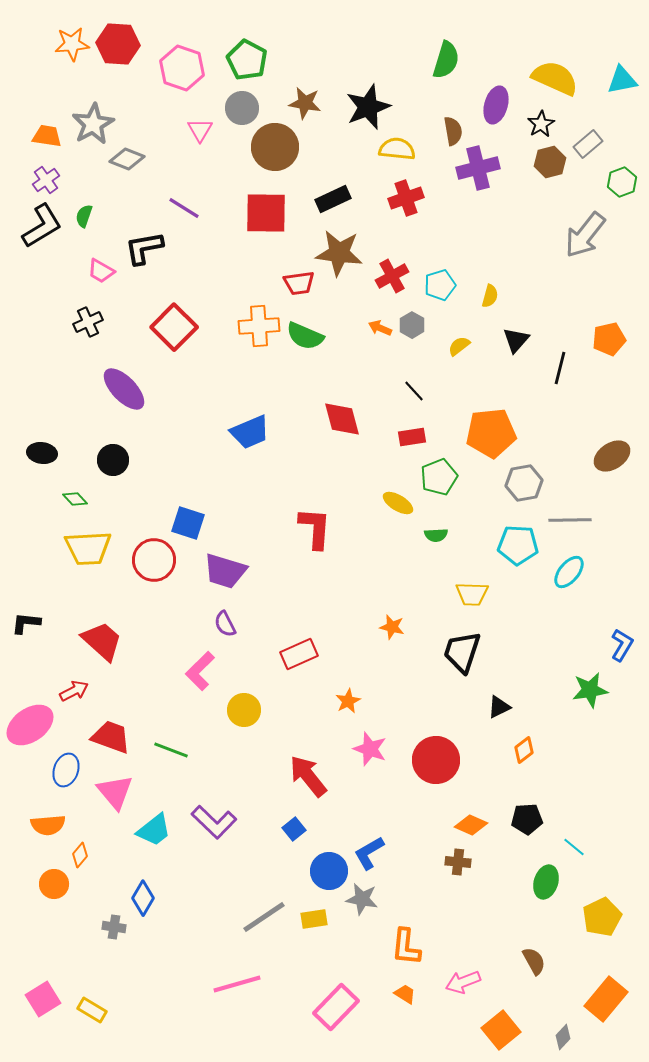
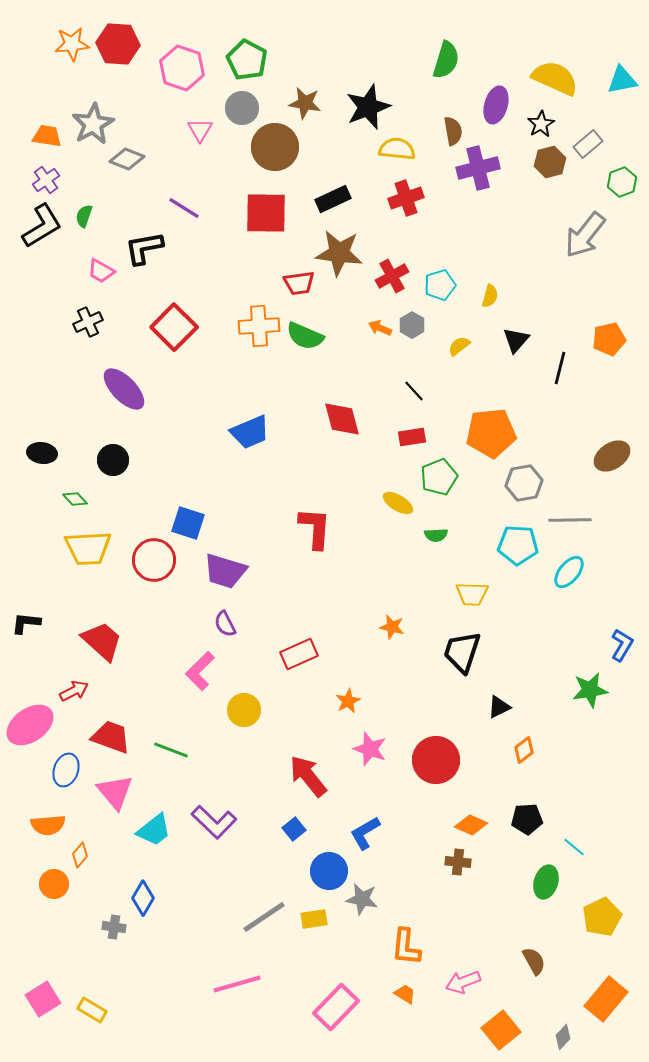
blue L-shape at (369, 853): moved 4 px left, 20 px up
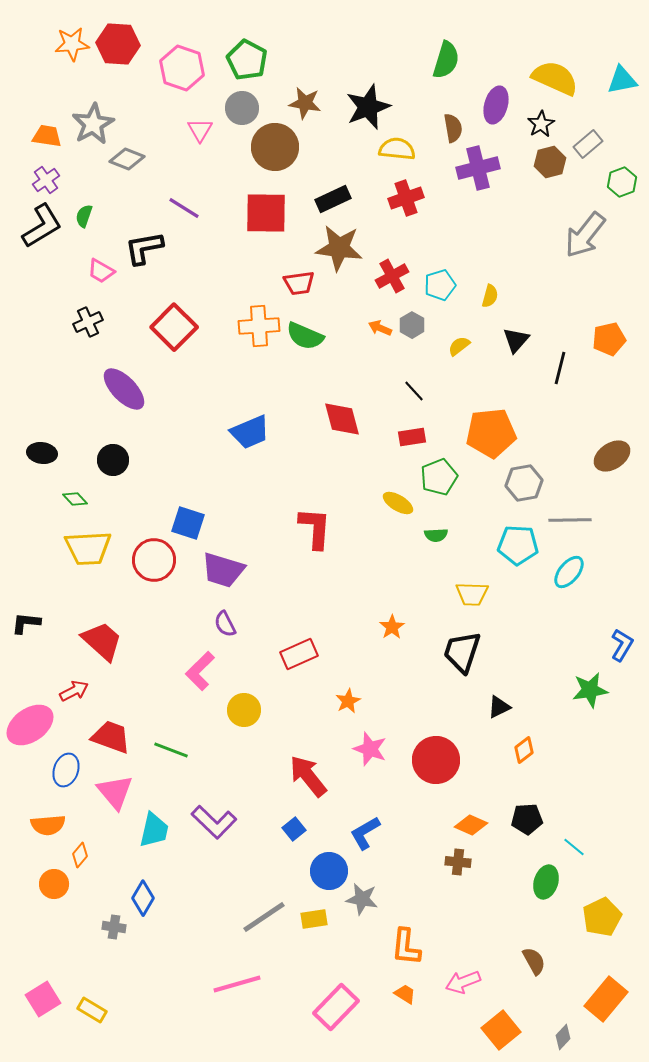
brown semicircle at (453, 131): moved 3 px up
brown star at (339, 253): moved 5 px up
purple trapezoid at (225, 571): moved 2 px left, 1 px up
orange star at (392, 627): rotated 25 degrees clockwise
cyan trapezoid at (154, 830): rotated 39 degrees counterclockwise
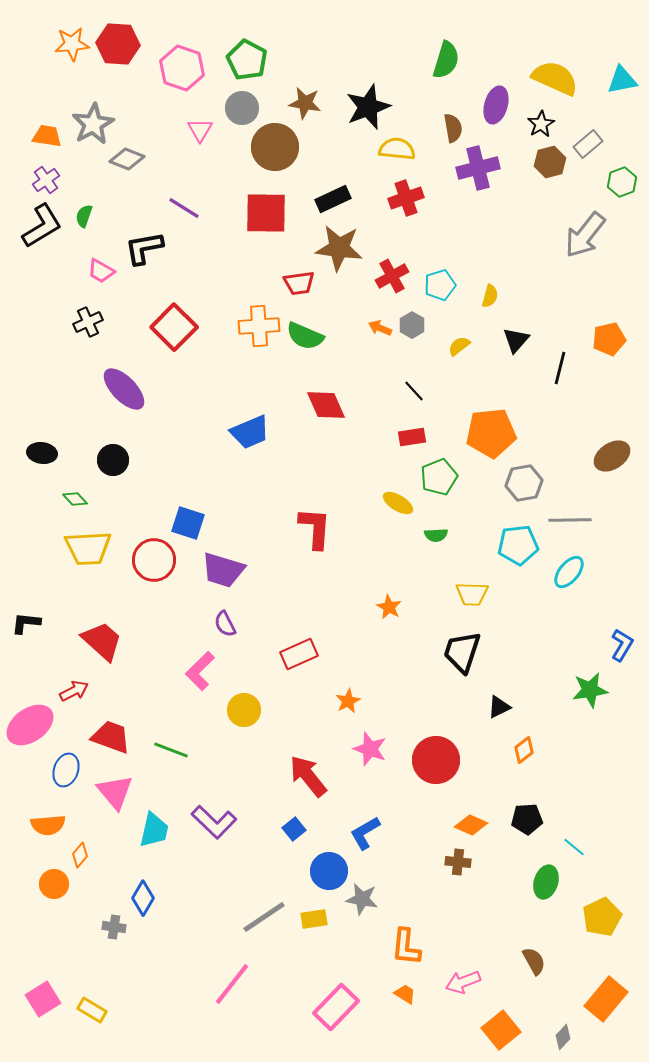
red diamond at (342, 419): moved 16 px left, 14 px up; rotated 9 degrees counterclockwise
cyan pentagon at (518, 545): rotated 9 degrees counterclockwise
orange star at (392, 627): moved 3 px left, 20 px up; rotated 10 degrees counterclockwise
pink line at (237, 984): moved 5 px left; rotated 36 degrees counterclockwise
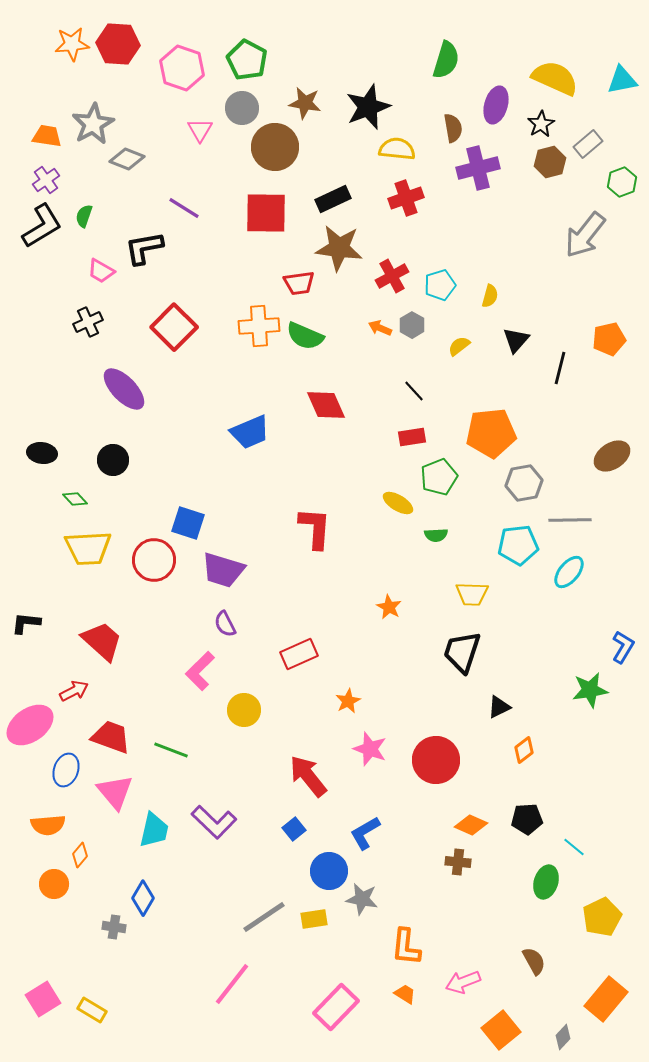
blue L-shape at (622, 645): moved 1 px right, 2 px down
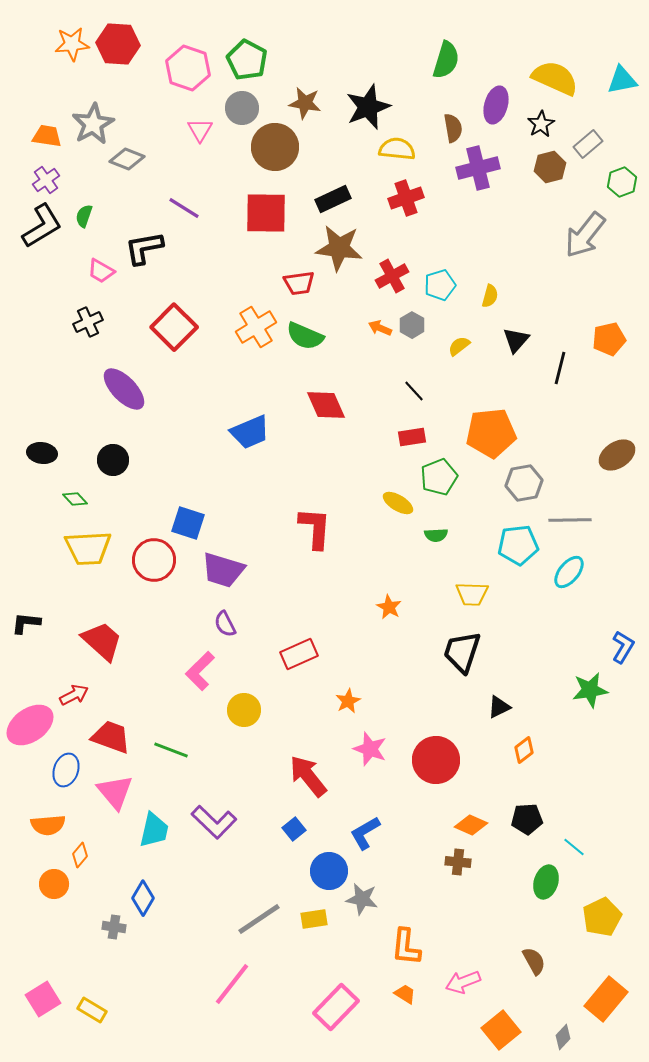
pink hexagon at (182, 68): moved 6 px right
brown hexagon at (550, 162): moved 5 px down
orange cross at (259, 326): moved 3 px left, 1 px down; rotated 27 degrees counterclockwise
brown ellipse at (612, 456): moved 5 px right, 1 px up
red arrow at (74, 691): moved 4 px down
gray line at (264, 917): moved 5 px left, 2 px down
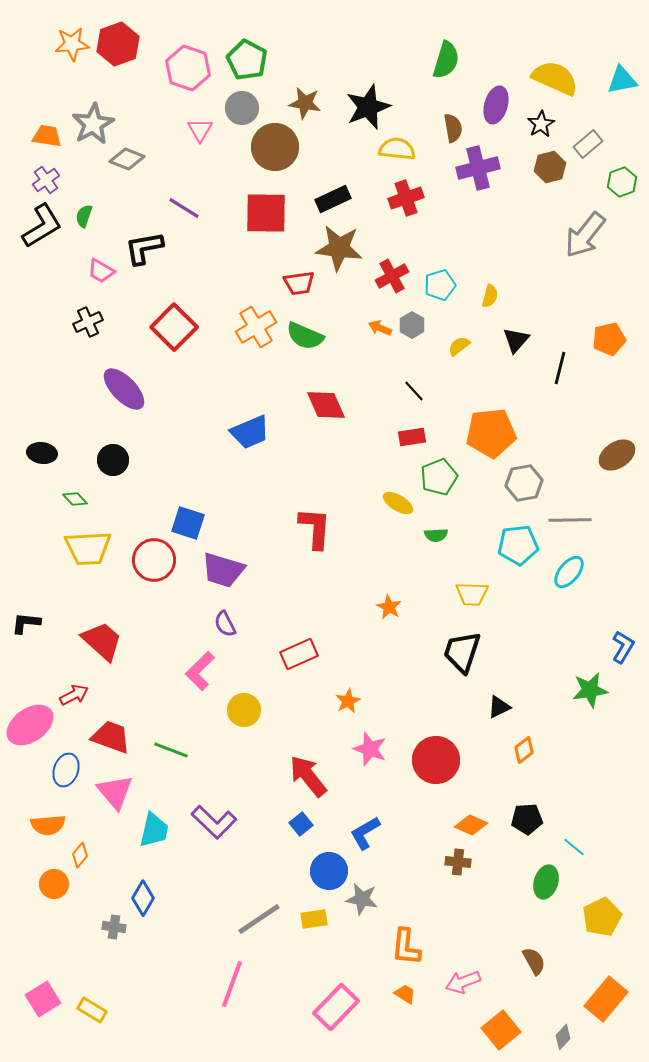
red hexagon at (118, 44): rotated 24 degrees counterclockwise
blue square at (294, 829): moved 7 px right, 5 px up
pink line at (232, 984): rotated 18 degrees counterclockwise
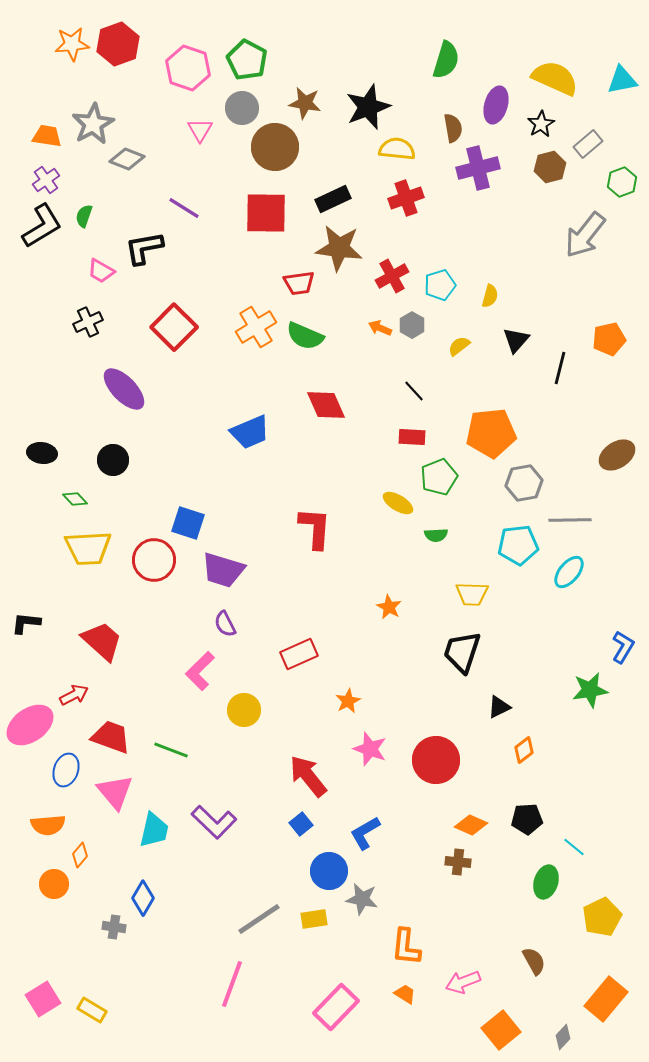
red rectangle at (412, 437): rotated 12 degrees clockwise
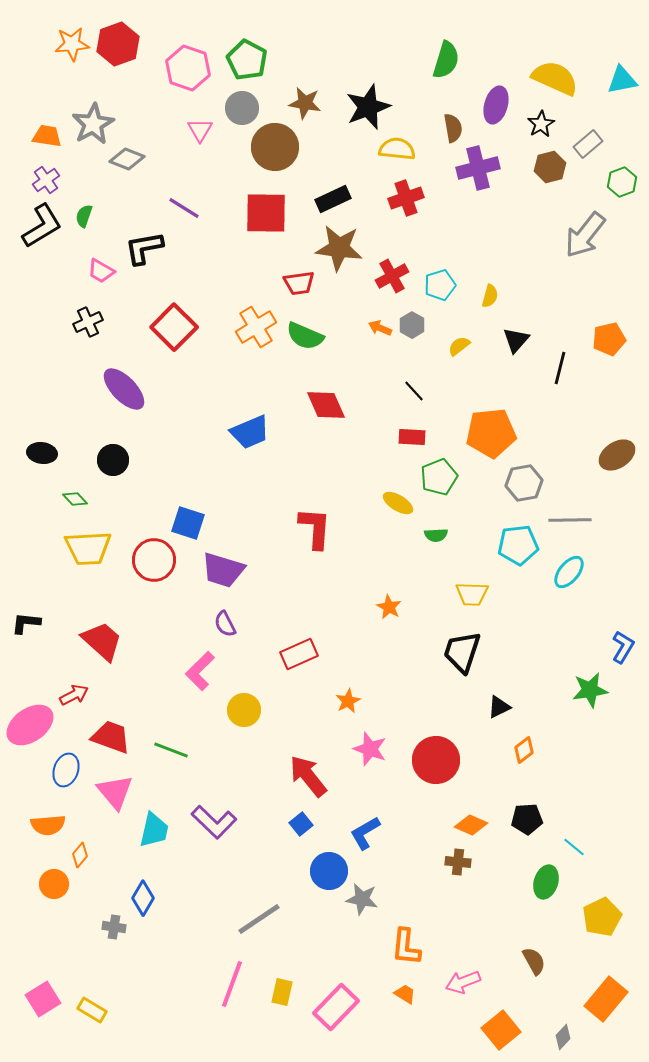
yellow rectangle at (314, 919): moved 32 px left, 73 px down; rotated 68 degrees counterclockwise
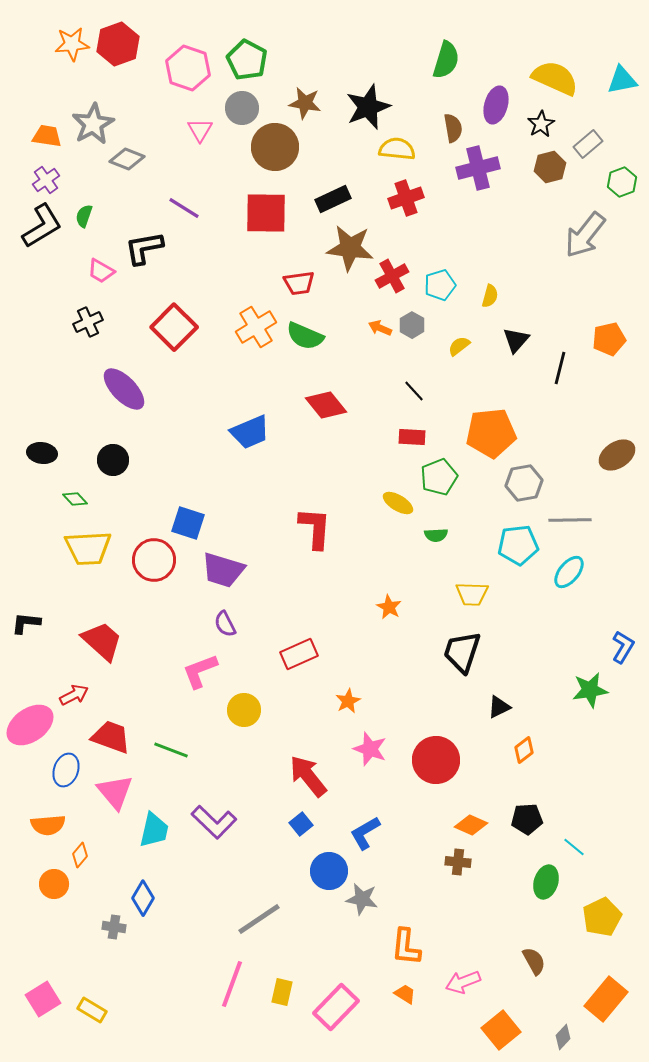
brown star at (339, 248): moved 11 px right
red diamond at (326, 405): rotated 15 degrees counterclockwise
pink L-shape at (200, 671): rotated 24 degrees clockwise
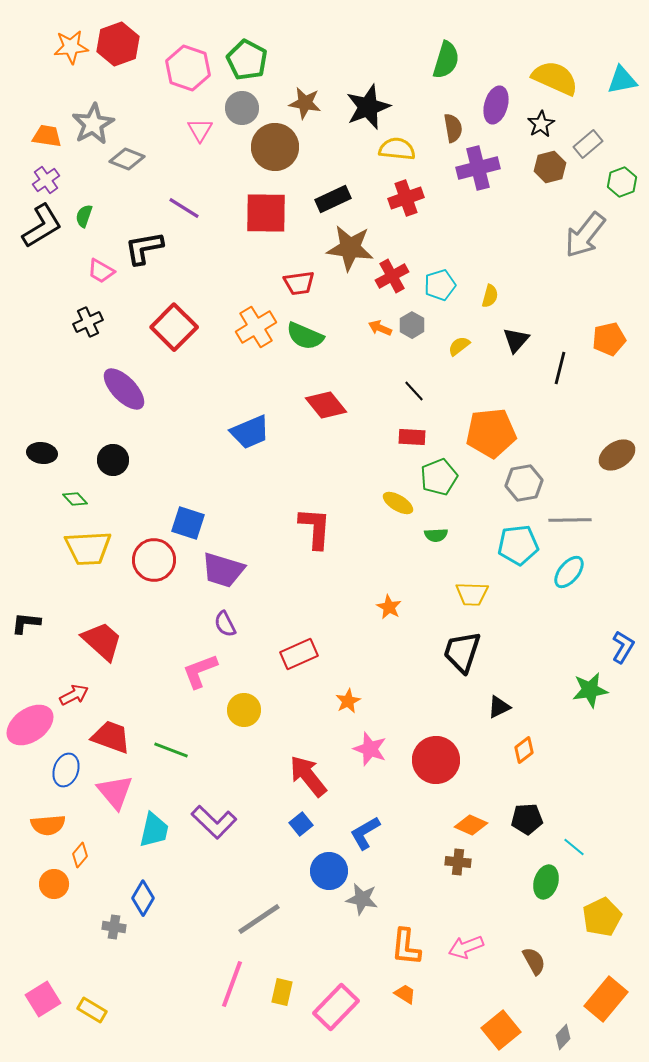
orange star at (72, 44): moved 1 px left, 3 px down
pink arrow at (463, 982): moved 3 px right, 35 px up
